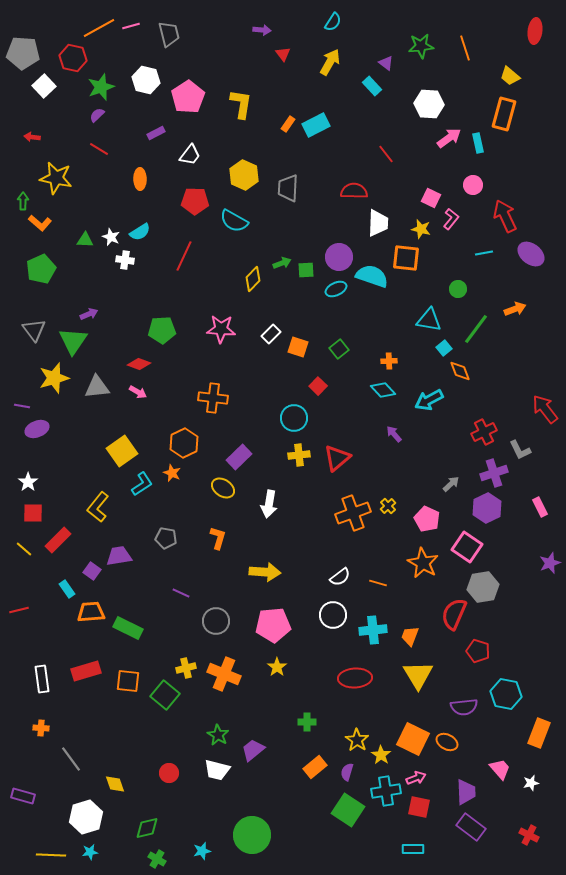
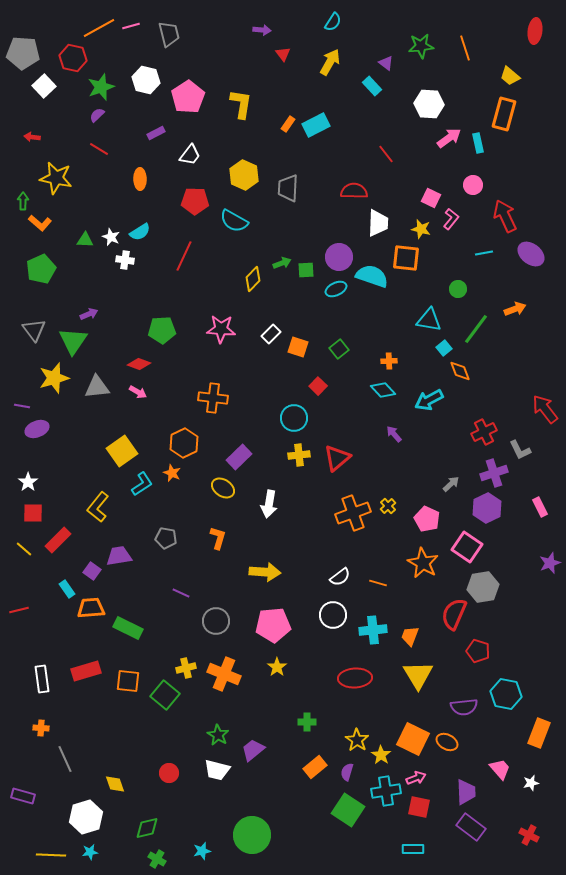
orange trapezoid at (91, 612): moved 4 px up
gray line at (71, 759): moved 6 px left; rotated 12 degrees clockwise
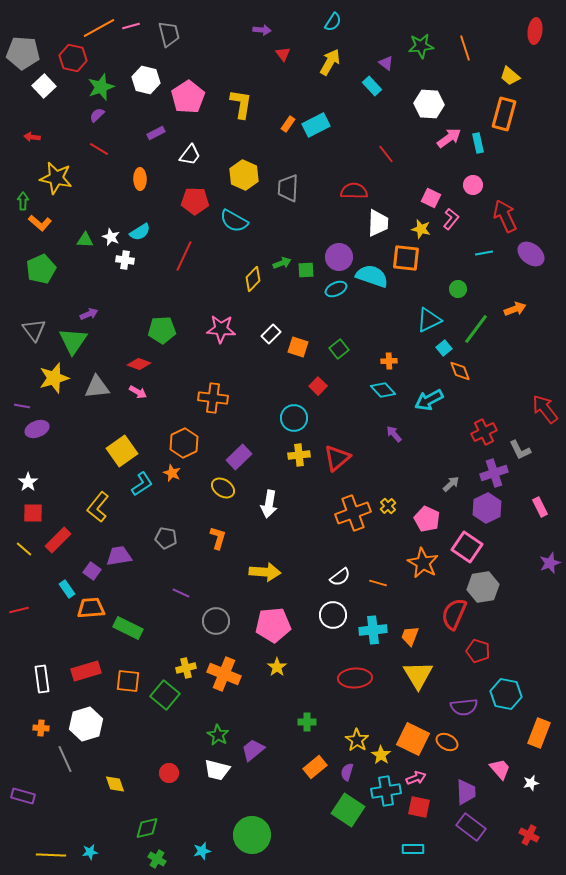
cyan triangle at (429, 320): rotated 36 degrees counterclockwise
white hexagon at (86, 817): moved 93 px up
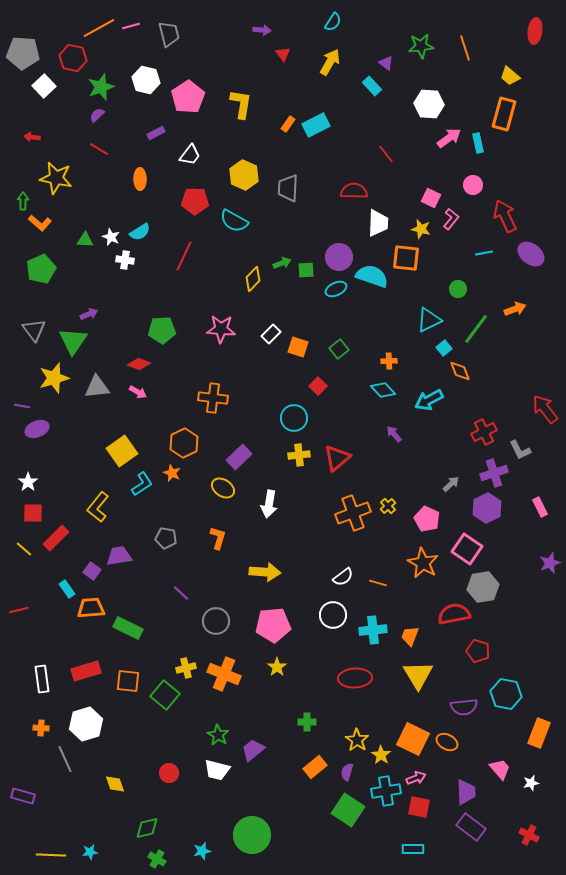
red rectangle at (58, 540): moved 2 px left, 2 px up
pink square at (467, 547): moved 2 px down
white semicircle at (340, 577): moved 3 px right
purple line at (181, 593): rotated 18 degrees clockwise
red semicircle at (454, 614): rotated 56 degrees clockwise
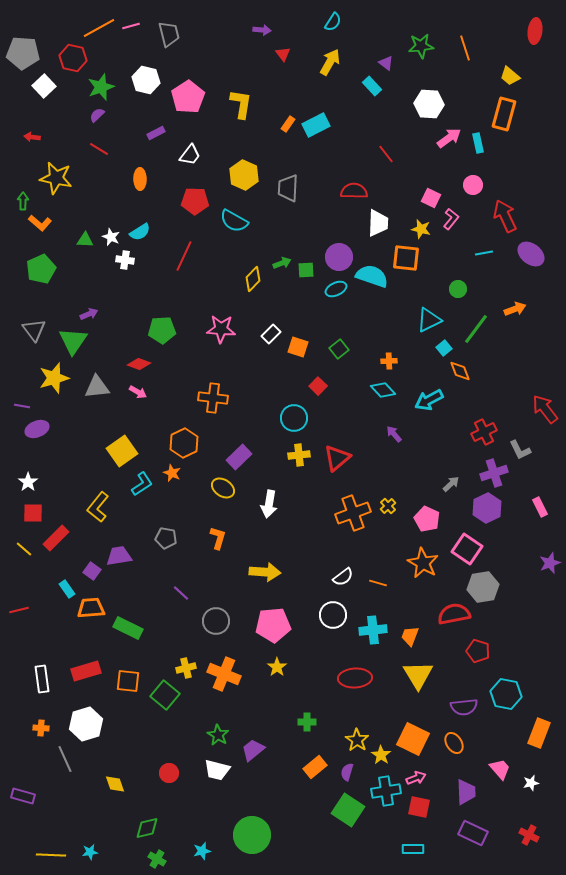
orange ellipse at (447, 742): moved 7 px right, 1 px down; rotated 30 degrees clockwise
purple rectangle at (471, 827): moved 2 px right, 6 px down; rotated 12 degrees counterclockwise
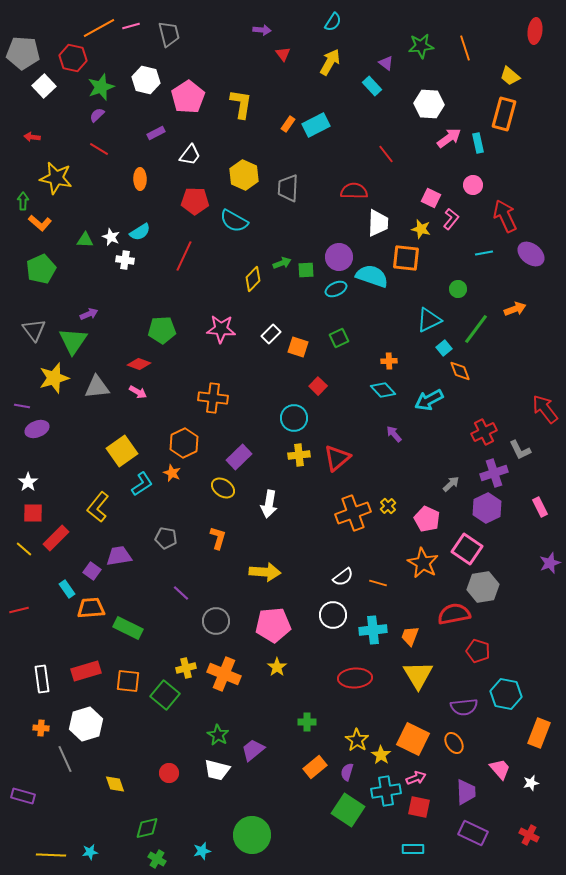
green square at (339, 349): moved 11 px up; rotated 12 degrees clockwise
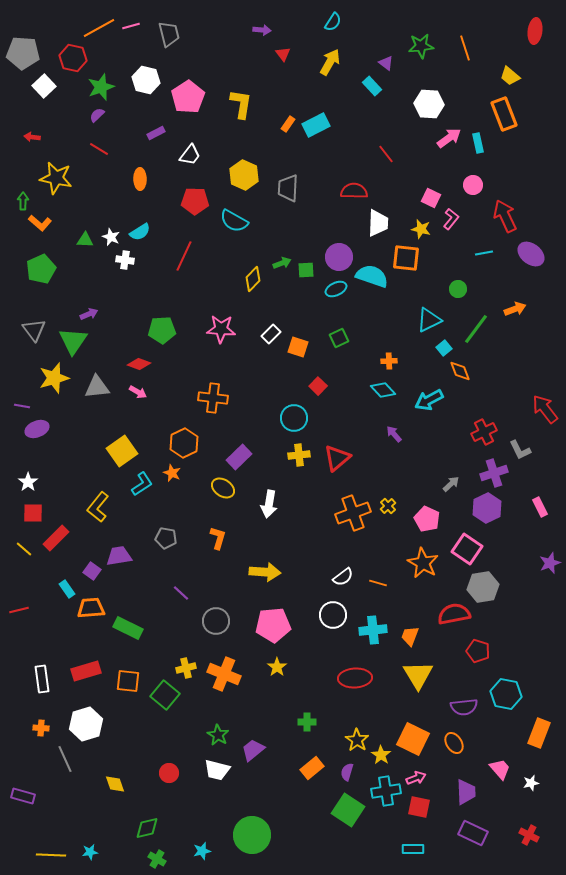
orange rectangle at (504, 114): rotated 36 degrees counterclockwise
orange rectangle at (315, 767): moved 3 px left, 1 px down
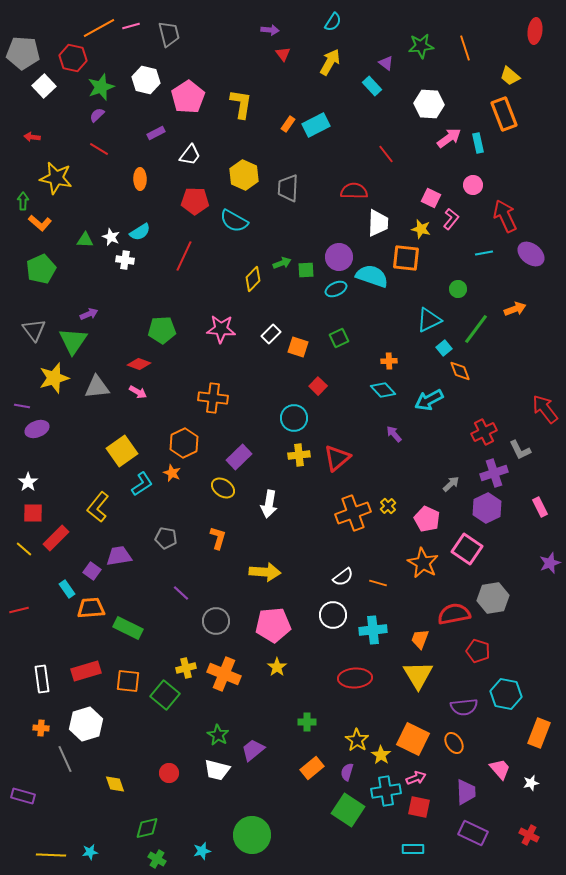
purple arrow at (262, 30): moved 8 px right
gray hexagon at (483, 587): moved 10 px right, 11 px down
orange trapezoid at (410, 636): moved 10 px right, 3 px down
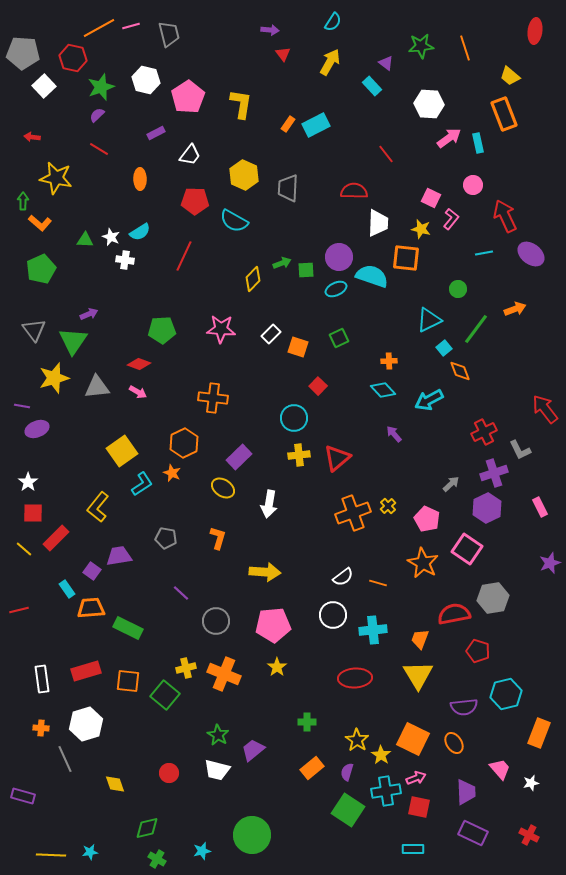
cyan hexagon at (506, 694): rotated 24 degrees counterclockwise
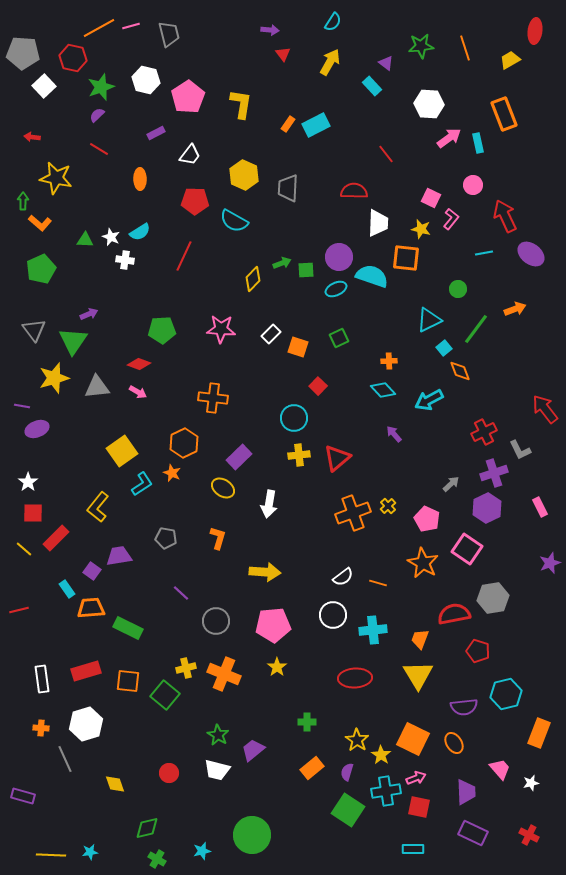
yellow trapezoid at (510, 76): moved 16 px up; rotated 110 degrees clockwise
